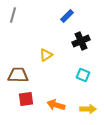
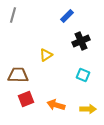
red square: rotated 14 degrees counterclockwise
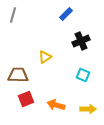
blue rectangle: moved 1 px left, 2 px up
yellow triangle: moved 1 px left, 2 px down
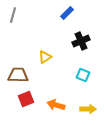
blue rectangle: moved 1 px right, 1 px up
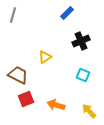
brown trapezoid: rotated 25 degrees clockwise
yellow arrow: moved 1 px right, 2 px down; rotated 133 degrees counterclockwise
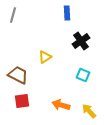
blue rectangle: rotated 48 degrees counterclockwise
black cross: rotated 12 degrees counterclockwise
red square: moved 4 px left, 2 px down; rotated 14 degrees clockwise
orange arrow: moved 5 px right
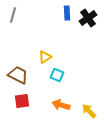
black cross: moved 7 px right, 23 px up
cyan square: moved 26 px left
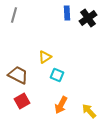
gray line: moved 1 px right
red square: rotated 21 degrees counterclockwise
orange arrow: rotated 78 degrees counterclockwise
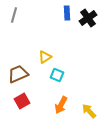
brown trapezoid: moved 1 px up; rotated 50 degrees counterclockwise
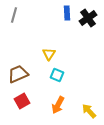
yellow triangle: moved 4 px right, 3 px up; rotated 24 degrees counterclockwise
orange arrow: moved 3 px left
